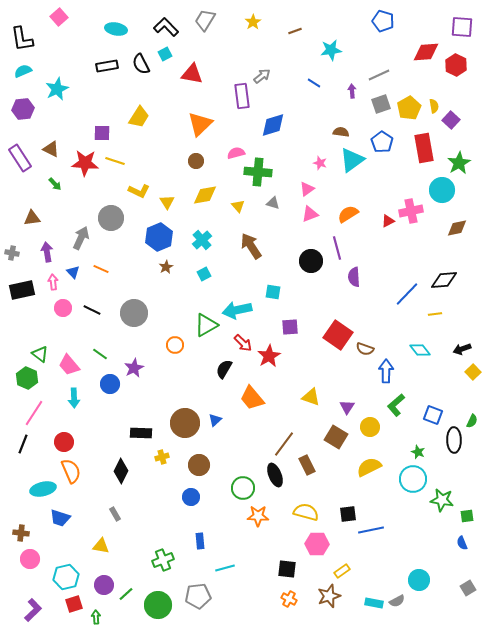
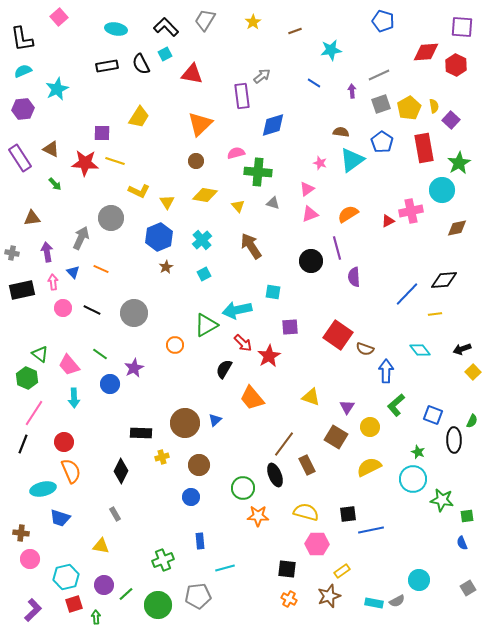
yellow diamond at (205, 195): rotated 20 degrees clockwise
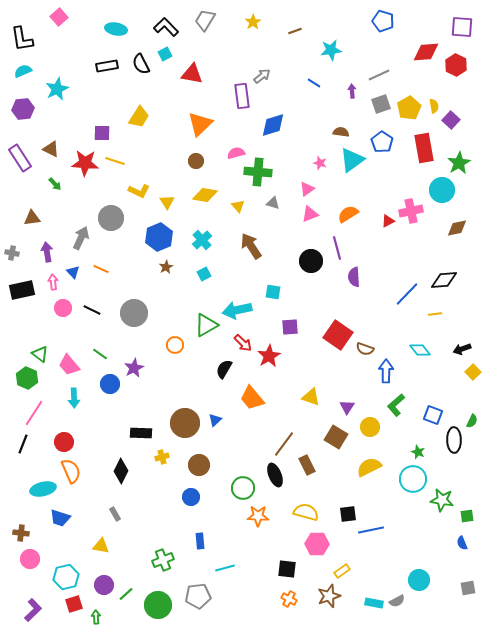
gray square at (468, 588): rotated 21 degrees clockwise
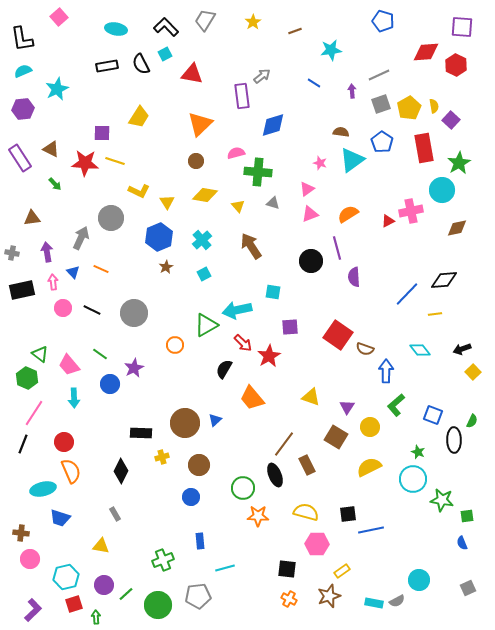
gray square at (468, 588): rotated 14 degrees counterclockwise
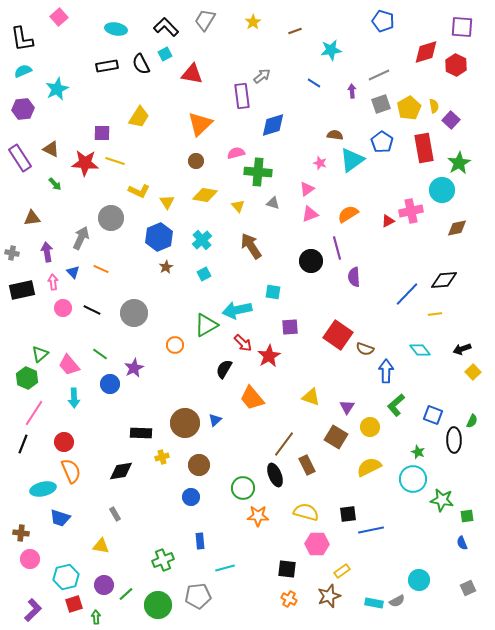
red diamond at (426, 52): rotated 12 degrees counterclockwise
brown semicircle at (341, 132): moved 6 px left, 3 px down
green triangle at (40, 354): rotated 42 degrees clockwise
black diamond at (121, 471): rotated 55 degrees clockwise
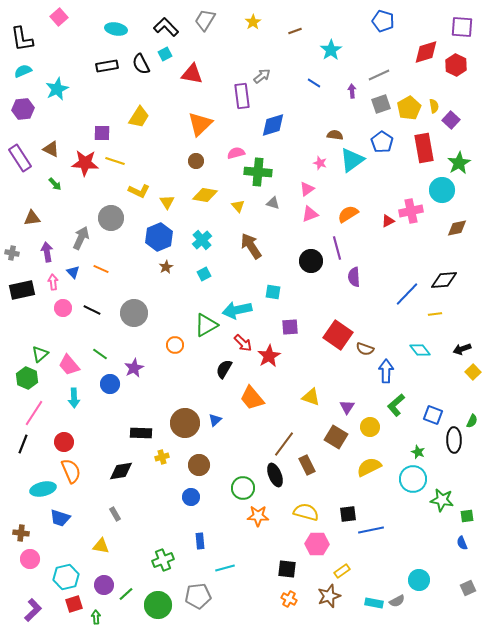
cyan star at (331, 50): rotated 25 degrees counterclockwise
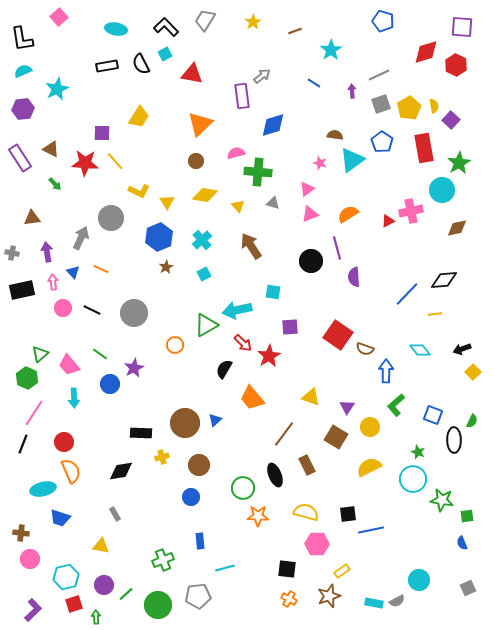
yellow line at (115, 161): rotated 30 degrees clockwise
brown line at (284, 444): moved 10 px up
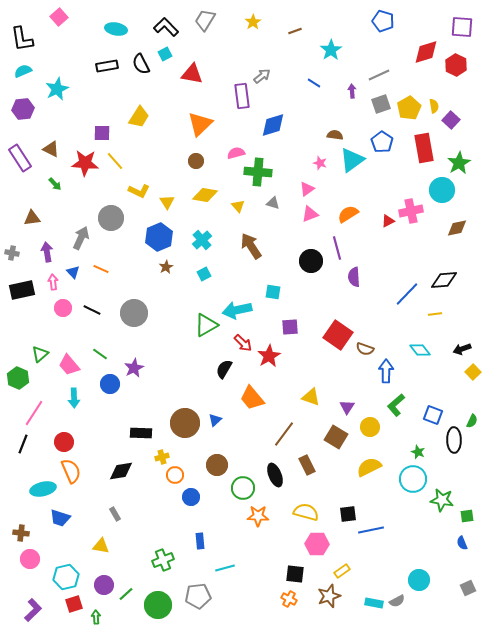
orange circle at (175, 345): moved 130 px down
green hexagon at (27, 378): moved 9 px left
brown circle at (199, 465): moved 18 px right
black square at (287, 569): moved 8 px right, 5 px down
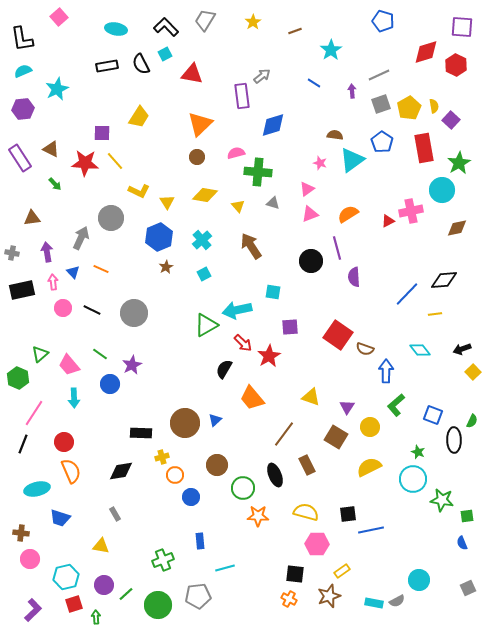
brown circle at (196, 161): moved 1 px right, 4 px up
purple star at (134, 368): moved 2 px left, 3 px up
cyan ellipse at (43, 489): moved 6 px left
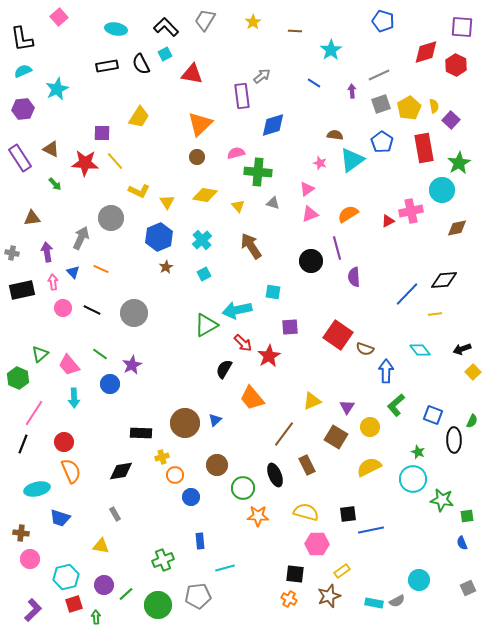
brown line at (295, 31): rotated 24 degrees clockwise
yellow triangle at (311, 397): moved 1 px right, 4 px down; rotated 42 degrees counterclockwise
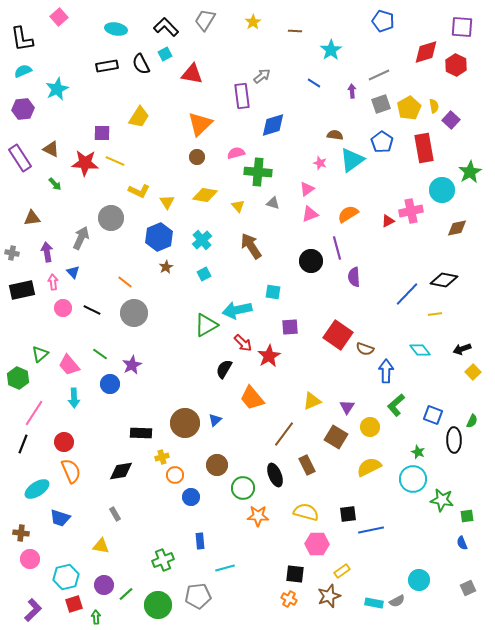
yellow line at (115, 161): rotated 24 degrees counterclockwise
green star at (459, 163): moved 11 px right, 9 px down
orange line at (101, 269): moved 24 px right, 13 px down; rotated 14 degrees clockwise
black diamond at (444, 280): rotated 16 degrees clockwise
cyan ellipse at (37, 489): rotated 20 degrees counterclockwise
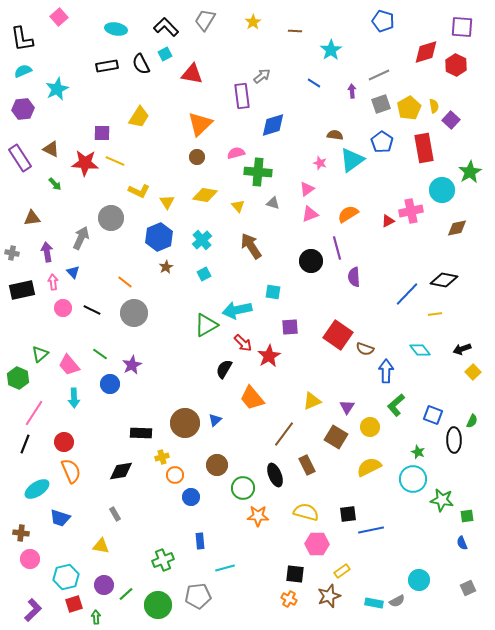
black line at (23, 444): moved 2 px right
